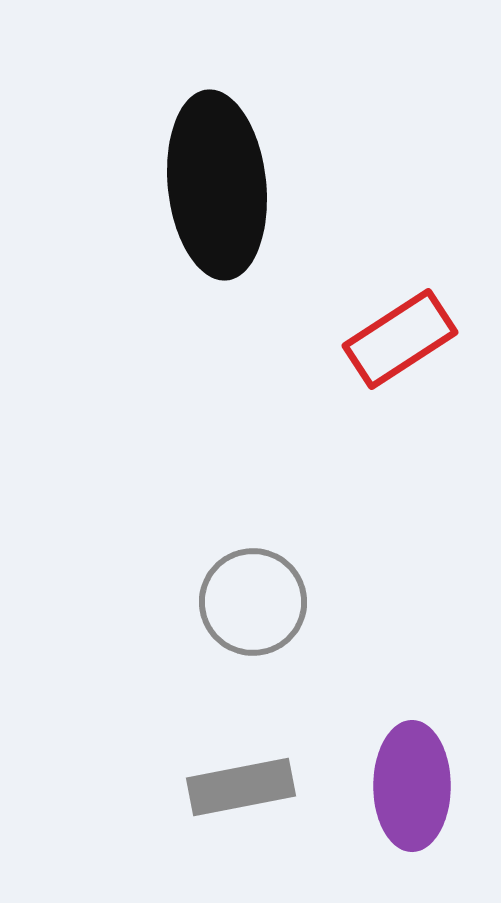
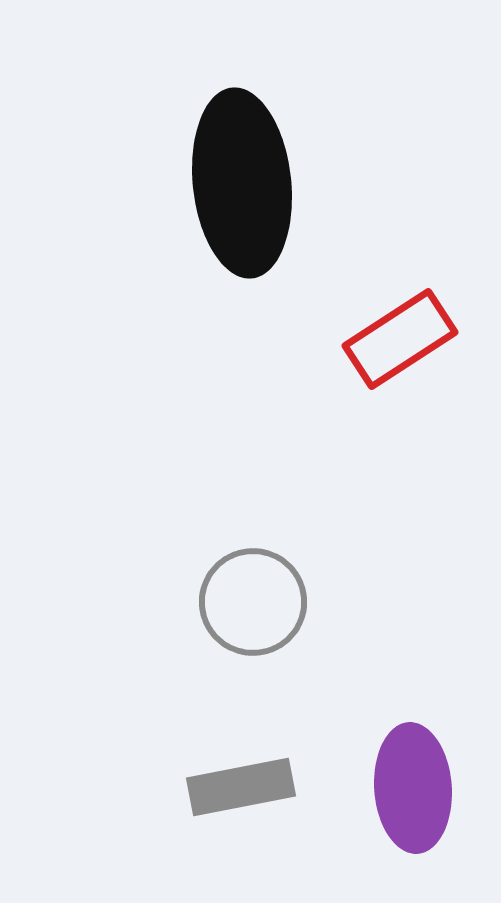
black ellipse: moved 25 px right, 2 px up
purple ellipse: moved 1 px right, 2 px down; rotated 4 degrees counterclockwise
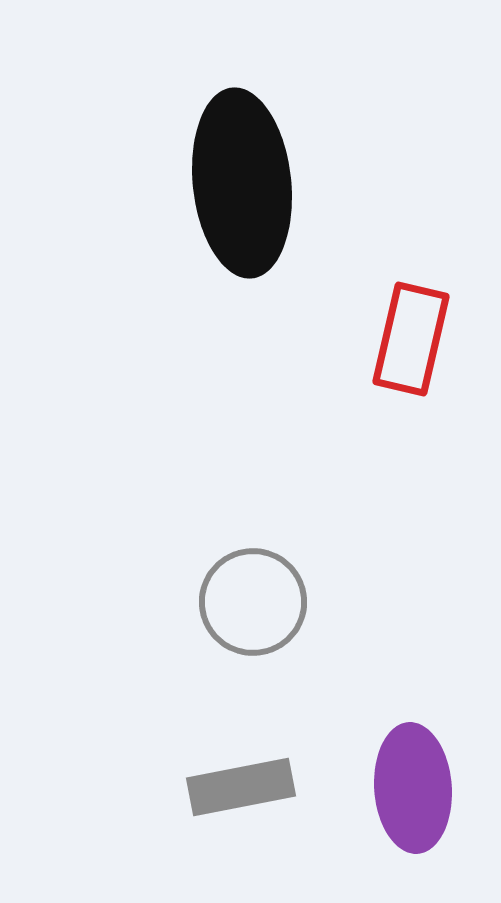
red rectangle: moved 11 px right; rotated 44 degrees counterclockwise
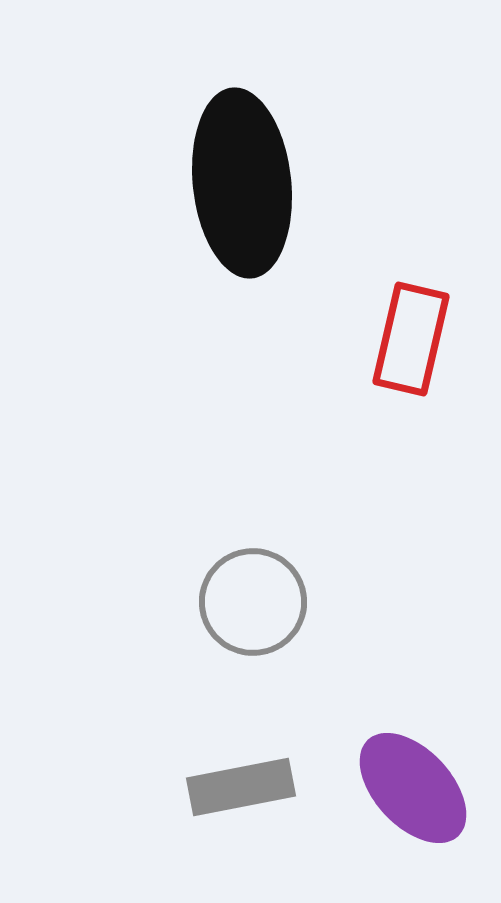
purple ellipse: rotated 39 degrees counterclockwise
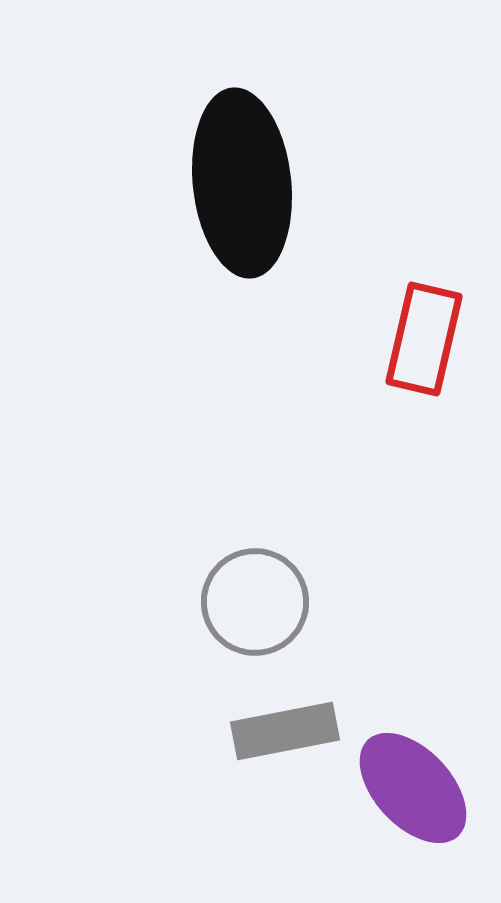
red rectangle: moved 13 px right
gray circle: moved 2 px right
gray rectangle: moved 44 px right, 56 px up
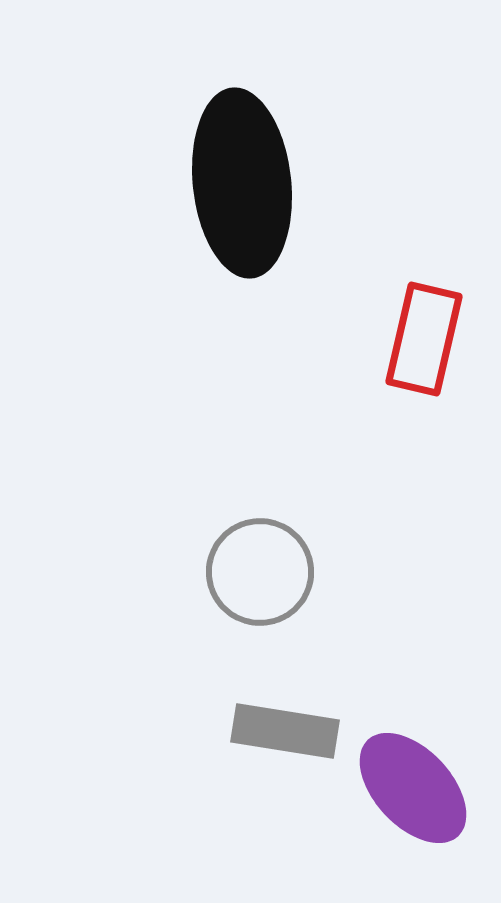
gray circle: moved 5 px right, 30 px up
gray rectangle: rotated 20 degrees clockwise
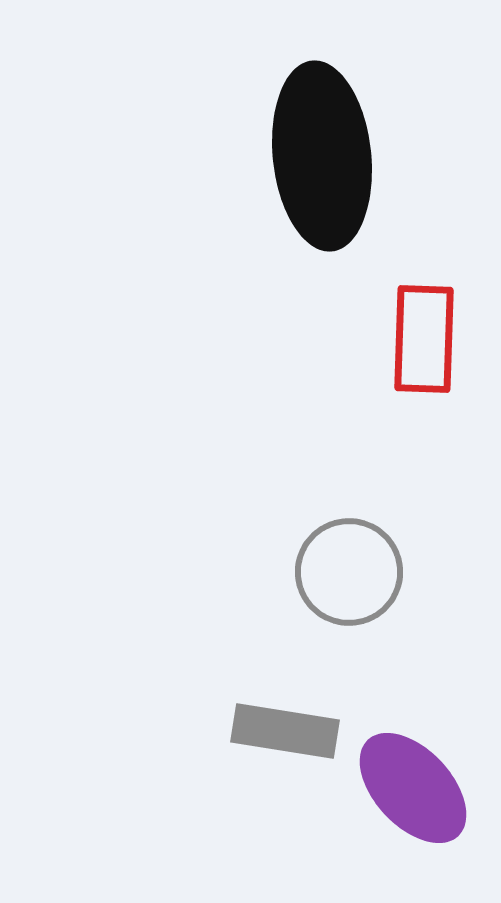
black ellipse: moved 80 px right, 27 px up
red rectangle: rotated 11 degrees counterclockwise
gray circle: moved 89 px right
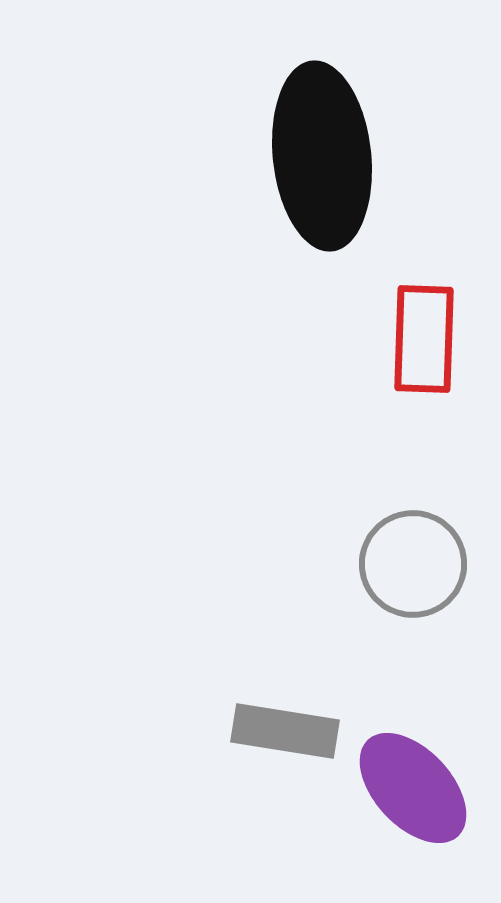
gray circle: moved 64 px right, 8 px up
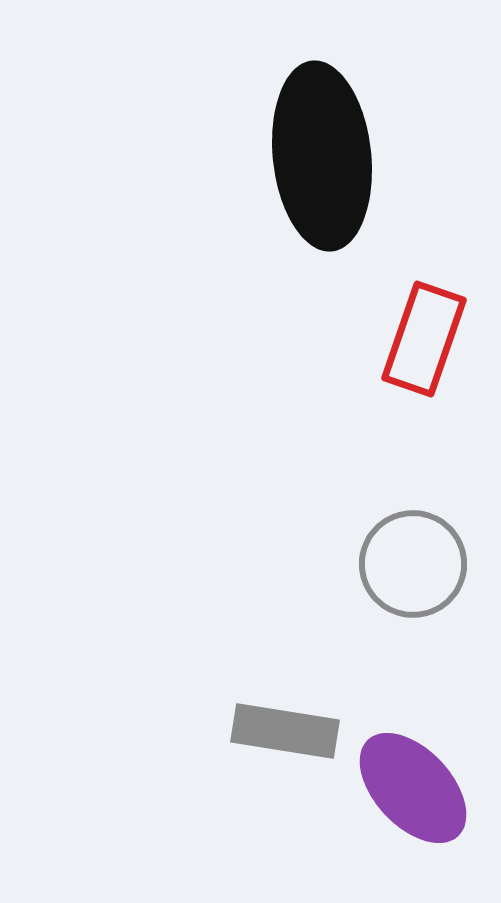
red rectangle: rotated 17 degrees clockwise
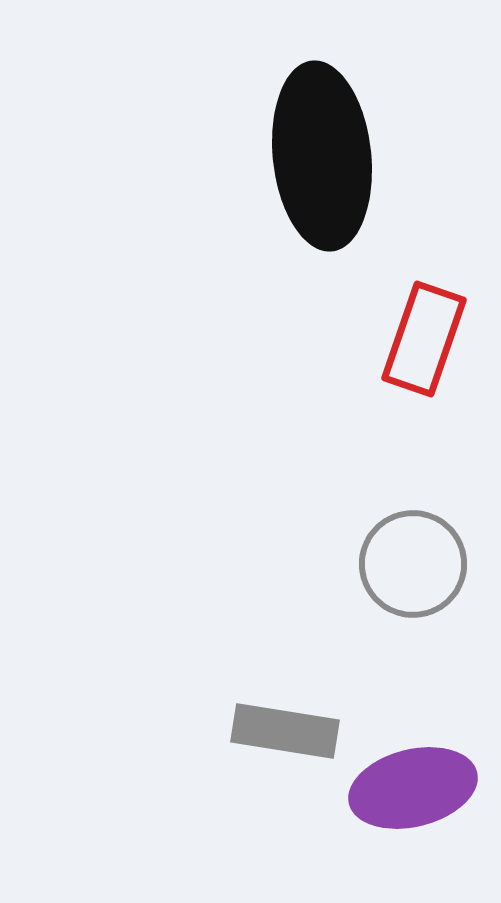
purple ellipse: rotated 61 degrees counterclockwise
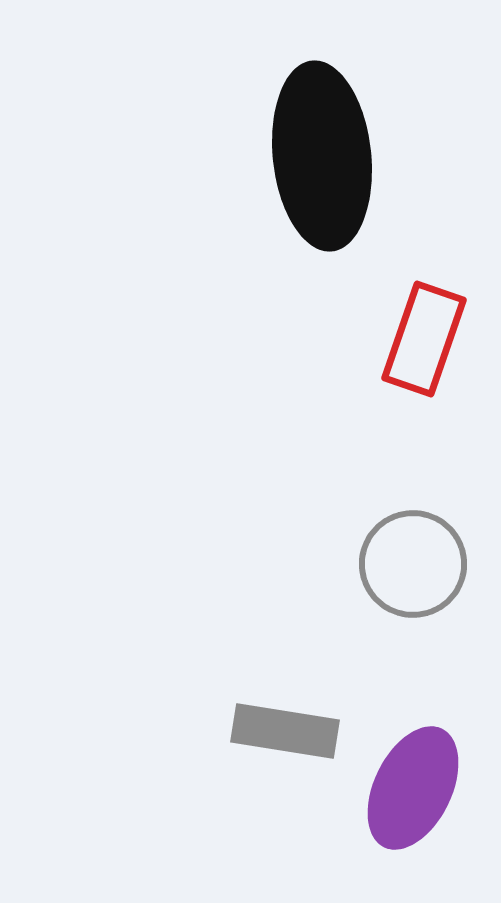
purple ellipse: rotated 50 degrees counterclockwise
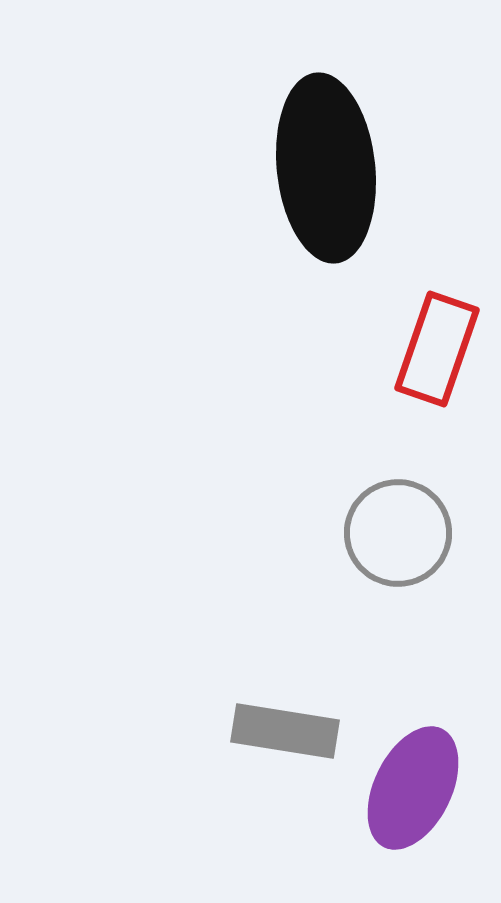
black ellipse: moved 4 px right, 12 px down
red rectangle: moved 13 px right, 10 px down
gray circle: moved 15 px left, 31 px up
